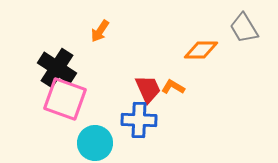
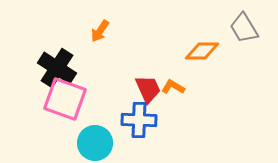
orange diamond: moved 1 px right, 1 px down
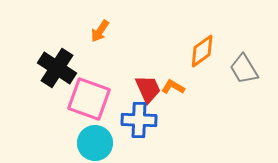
gray trapezoid: moved 41 px down
orange diamond: rotated 36 degrees counterclockwise
pink square: moved 24 px right
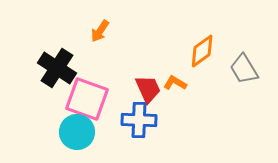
orange L-shape: moved 2 px right, 4 px up
pink square: moved 2 px left
cyan circle: moved 18 px left, 11 px up
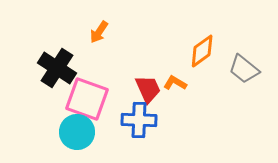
orange arrow: moved 1 px left, 1 px down
gray trapezoid: rotated 20 degrees counterclockwise
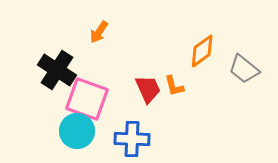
black cross: moved 2 px down
orange L-shape: moved 1 px left, 3 px down; rotated 135 degrees counterclockwise
blue cross: moved 7 px left, 19 px down
cyan circle: moved 1 px up
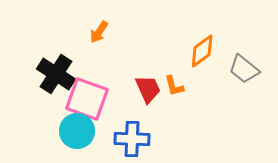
black cross: moved 1 px left, 4 px down
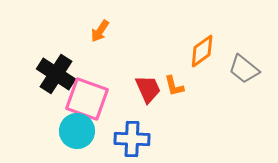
orange arrow: moved 1 px right, 1 px up
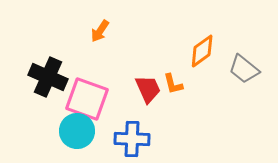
black cross: moved 8 px left, 3 px down; rotated 9 degrees counterclockwise
orange L-shape: moved 1 px left, 2 px up
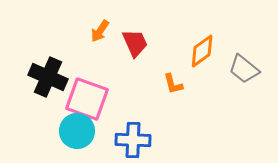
red trapezoid: moved 13 px left, 46 px up
blue cross: moved 1 px right, 1 px down
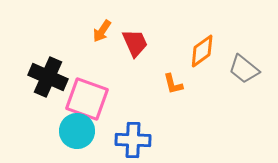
orange arrow: moved 2 px right
